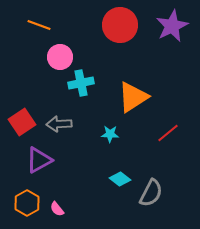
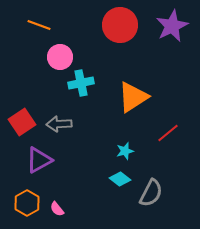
cyan star: moved 15 px right, 17 px down; rotated 18 degrees counterclockwise
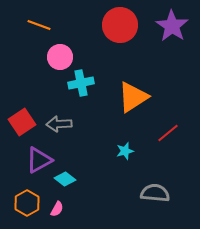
purple star: rotated 12 degrees counterclockwise
cyan diamond: moved 55 px left
gray semicircle: moved 4 px right; rotated 112 degrees counterclockwise
pink semicircle: rotated 112 degrees counterclockwise
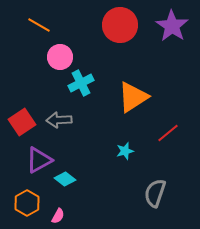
orange line: rotated 10 degrees clockwise
cyan cross: rotated 15 degrees counterclockwise
gray arrow: moved 4 px up
gray semicircle: rotated 76 degrees counterclockwise
pink semicircle: moved 1 px right, 7 px down
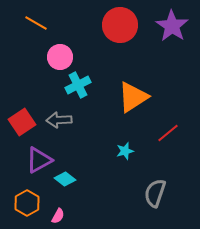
orange line: moved 3 px left, 2 px up
cyan cross: moved 3 px left, 2 px down
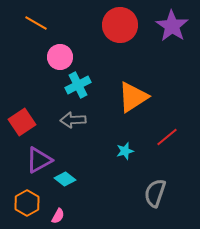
gray arrow: moved 14 px right
red line: moved 1 px left, 4 px down
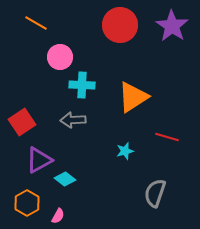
cyan cross: moved 4 px right; rotated 30 degrees clockwise
red line: rotated 55 degrees clockwise
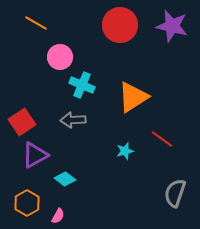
purple star: rotated 20 degrees counterclockwise
cyan cross: rotated 20 degrees clockwise
red line: moved 5 px left, 2 px down; rotated 20 degrees clockwise
purple triangle: moved 4 px left, 5 px up
gray semicircle: moved 20 px right
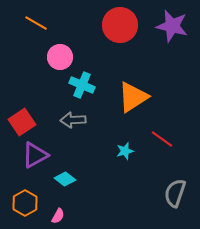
orange hexagon: moved 2 px left
